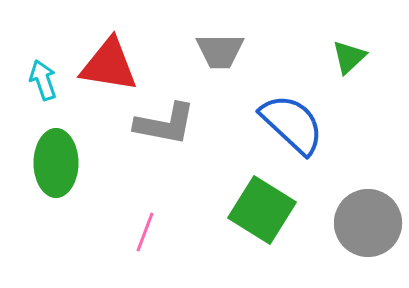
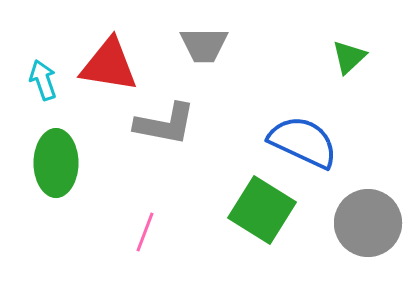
gray trapezoid: moved 16 px left, 6 px up
blue semicircle: moved 11 px right, 18 px down; rotated 18 degrees counterclockwise
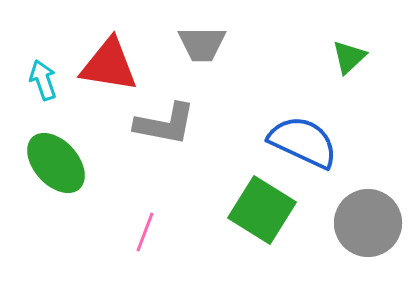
gray trapezoid: moved 2 px left, 1 px up
green ellipse: rotated 42 degrees counterclockwise
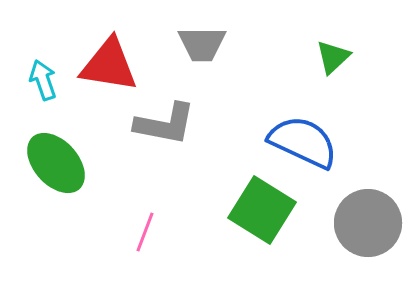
green triangle: moved 16 px left
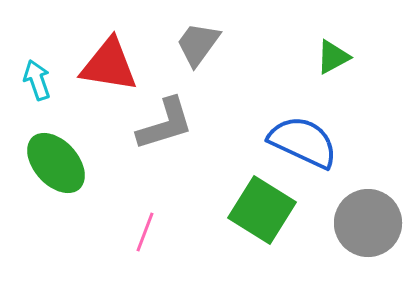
gray trapezoid: moved 4 px left; rotated 126 degrees clockwise
green triangle: rotated 15 degrees clockwise
cyan arrow: moved 6 px left
gray L-shape: rotated 28 degrees counterclockwise
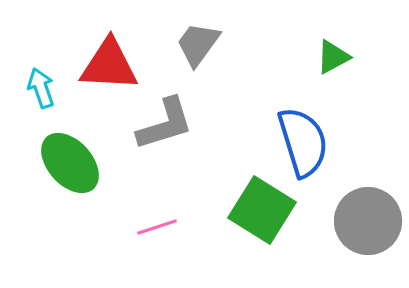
red triangle: rotated 6 degrees counterclockwise
cyan arrow: moved 4 px right, 8 px down
blue semicircle: rotated 48 degrees clockwise
green ellipse: moved 14 px right
gray circle: moved 2 px up
pink line: moved 12 px right, 5 px up; rotated 51 degrees clockwise
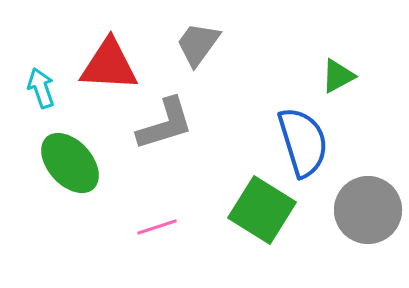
green triangle: moved 5 px right, 19 px down
gray circle: moved 11 px up
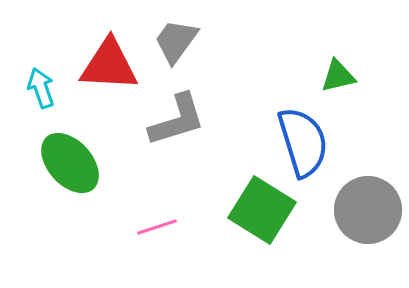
gray trapezoid: moved 22 px left, 3 px up
green triangle: rotated 15 degrees clockwise
gray L-shape: moved 12 px right, 4 px up
